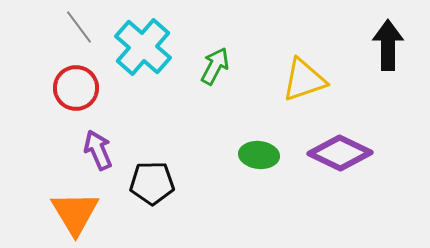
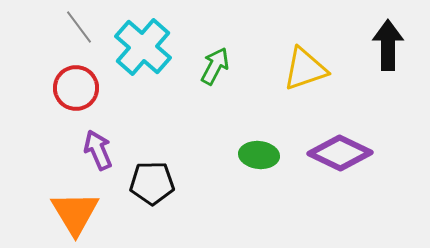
yellow triangle: moved 1 px right, 11 px up
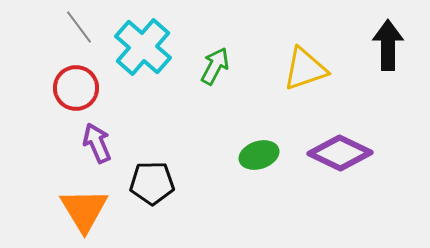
purple arrow: moved 1 px left, 7 px up
green ellipse: rotated 24 degrees counterclockwise
orange triangle: moved 9 px right, 3 px up
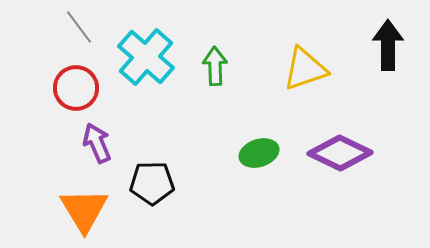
cyan cross: moved 3 px right, 10 px down
green arrow: rotated 30 degrees counterclockwise
green ellipse: moved 2 px up
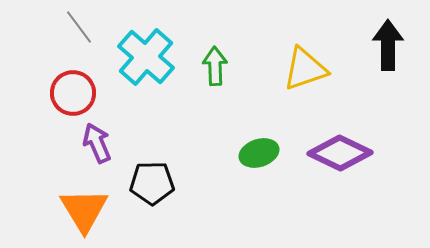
red circle: moved 3 px left, 5 px down
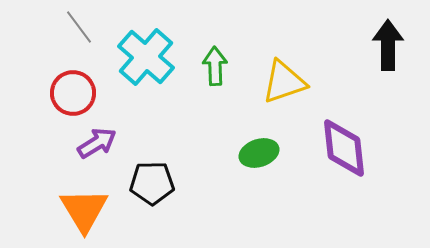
yellow triangle: moved 21 px left, 13 px down
purple arrow: rotated 81 degrees clockwise
purple diamond: moved 4 px right, 5 px up; rotated 58 degrees clockwise
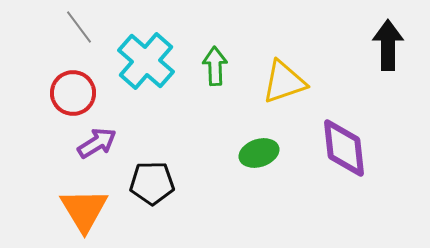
cyan cross: moved 4 px down
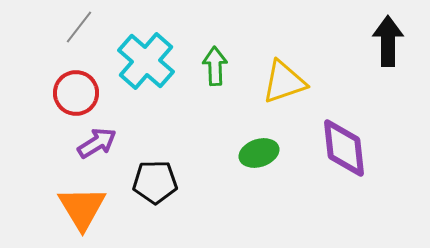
gray line: rotated 75 degrees clockwise
black arrow: moved 4 px up
red circle: moved 3 px right
black pentagon: moved 3 px right, 1 px up
orange triangle: moved 2 px left, 2 px up
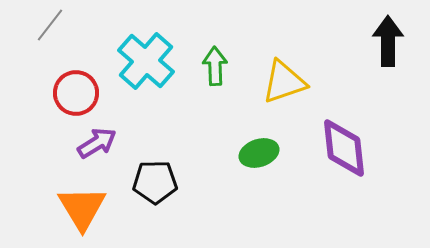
gray line: moved 29 px left, 2 px up
